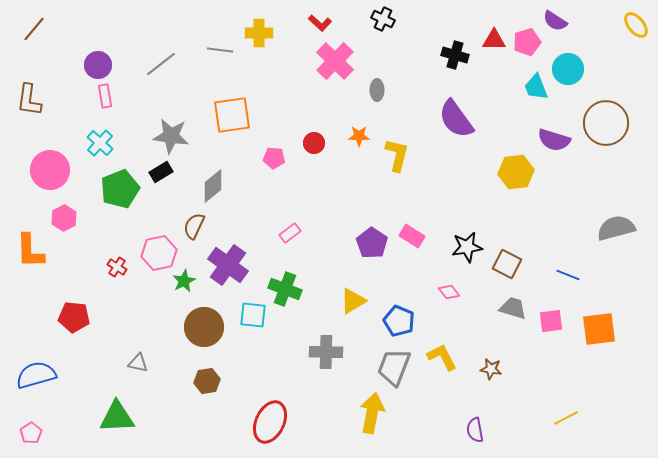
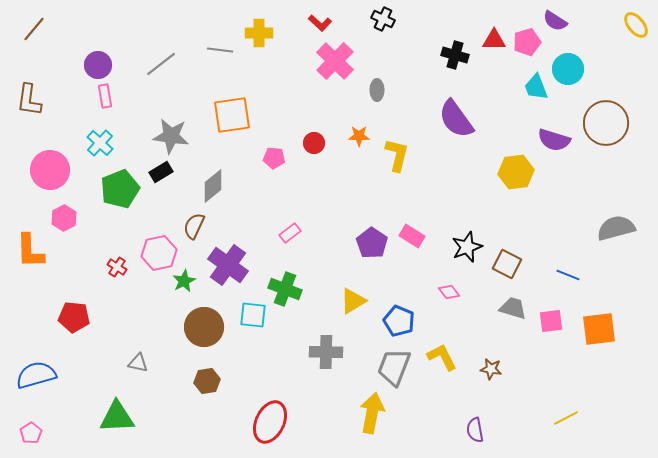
black star at (467, 247): rotated 12 degrees counterclockwise
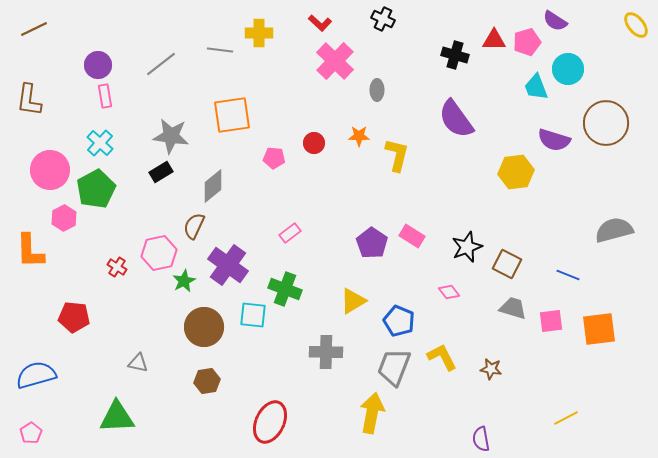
brown line at (34, 29): rotated 24 degrees clockwise
green pentagon at (120, 189): moved 24 px left; rotated 6 degrees counterclockwise
gray semicircle at (616, 228): moved 2 px left, 2 px down
purple semicircle at (475, 430): moved 6 px right, 9 px down
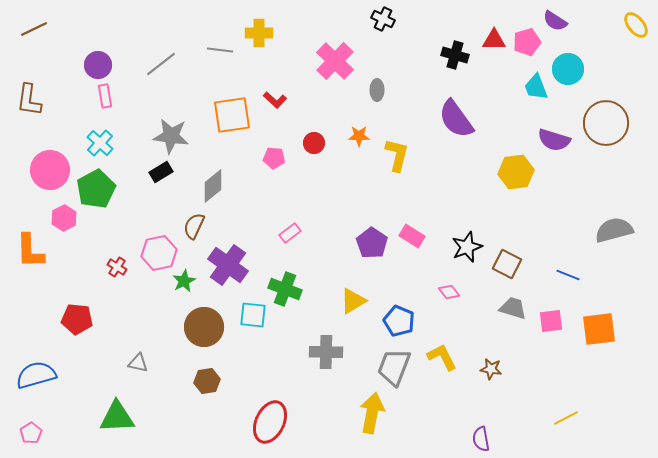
red L-shape at (320, 23): moved 45 px left, 77 px down
red pentagon at (74, 317): moved 3 px right, 2 px down
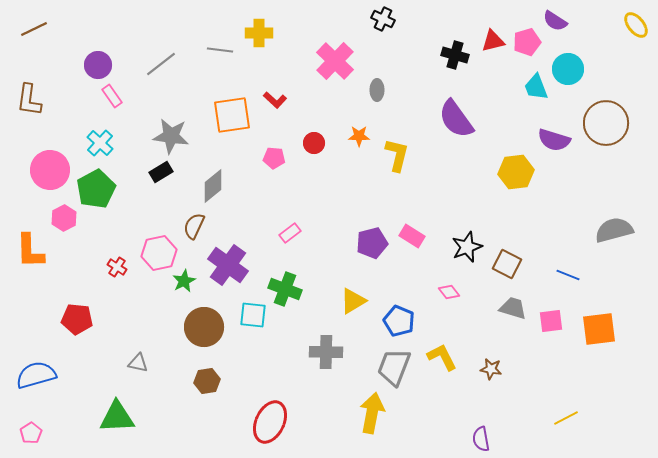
red triangle at (494, 40): moved 1 px left, 1 px down; rotated 15 degrees counterclockwise
pink rectangle at (105, 96): moved 7 px right; rotated 25 degrees counterclockwise
purple pentagon at (372, 243): rotated 24 degrees clockwise
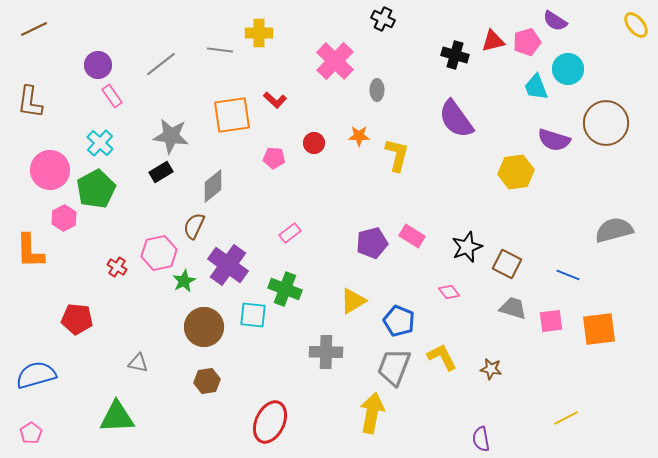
brown L-shape at (29, 100): moved 1 px right, 2 px down
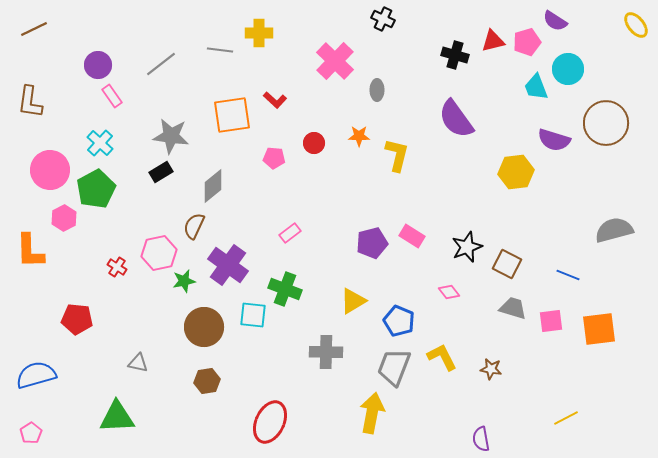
green star at (184, 281): rotated 15 degrees clockwise
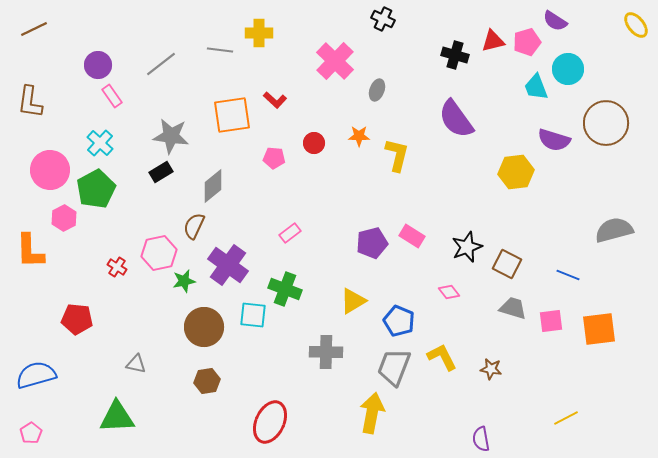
gray ellipse at (377, 90): rotated 20 degrees clockwise
gray triangle at (138, 363): moved 2 px left, 1 px down
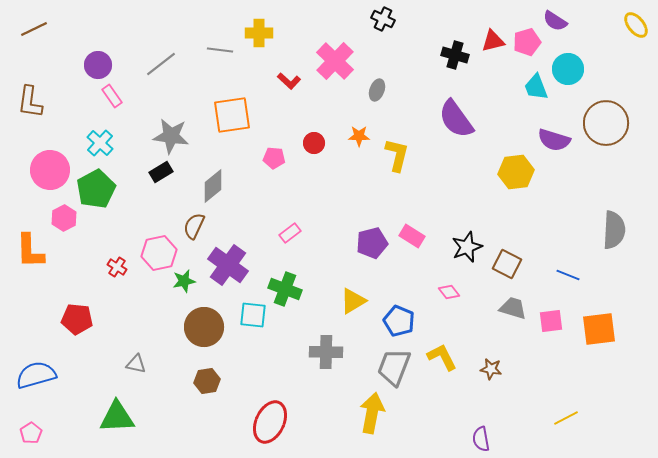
red L-shape at (275, 100): moved 14 px right, 19 px up
gray semicircle at (614, 230): rotated 108 degrees clockwise
